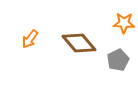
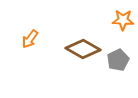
orange star: moved 1 px left, 3 px up
brown diamond: moved 4 px right, 6 px down; rotated 20 degrees counterclockwise
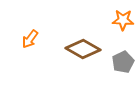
gray pentagon: moved 5 px right, 2 px down
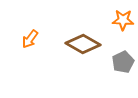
brown diamond: moved 5 px up
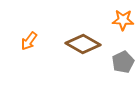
orange arrow: moved 1 px left, 2 px down
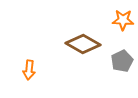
orange arrow: moved 29 px down; rotated 30 degrees counterclockwise
gray pentagon: moved 1 px left, 1 px up
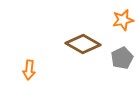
orange star: rotated 15 degrees counterclockwise
gray pentagon: moved 3 px up
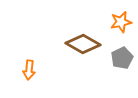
orange star: moved 2 px left, 2 px down
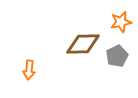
brown diamond: rotated 32 degrees counterclockwise
gray pentagon: moved 5 px left, 2 px up
